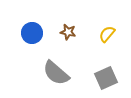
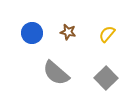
gray square: rotated 20 degrees counterclockwise
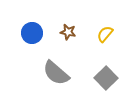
yellow semicircle: moved 2 px left
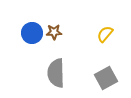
brown star: moved 14 px left; rotated 14 degrees counterclockwise
gray semicircle: rotated 48 degrees clockwise
gray square: rotated 15 degrees clockwise
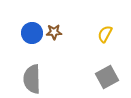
yellow semicircle: rotated 12 degrees counterclockwise
gray semicircle: moved 24 px left, 6 px down
gray square: moved 1 px right, 1 px up
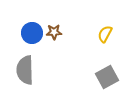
gray semicircle: moved 7 px left, 9 px up
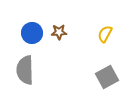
brown star: moved 5 px right
